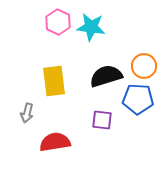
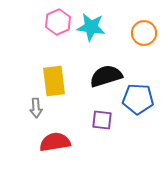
pink hexagon: rotated 10 degrees clockwise
orange circle: moved 33 px up
gray arrow: moved 9 px right, 5 px up; rotated 18 degrees counterclockwise
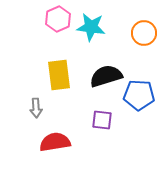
pink hexagon: moved 3 px up
yellow rectangle: moved 5 px right, 6 px up
blue pentagon: moved 1 px right, 4 px up
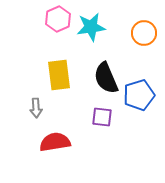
cyan star: rotated 16 degrees counterclockwise
black semicircle: moved 2 px down; rotated 96 degrees counterclockwise
blue pentagon: rotated 20 degrees counterclockwise
purple square: moved 3 px up
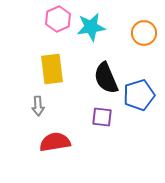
yellow rectangle: moved 7 px left, 6 px up
gray arrow: moved 2 px right, 2 px up
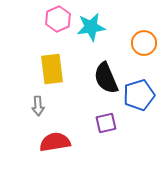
orange circle: moved 10 px down
purple square: moved 4 px right, 6 px down; rotated 20 degrees counterclockwise
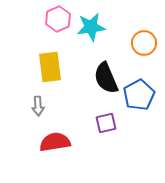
yellow rectangle: moved 2 px left, 2 px up
blue pentagon: rotated 12 degrees counterclockwise
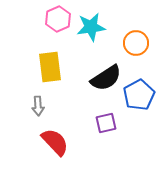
orange circle: moved 8 px left
black semicircle: rotated 100 degrees counterclockwise
red semicircle: rotated 56 degrees clockwise
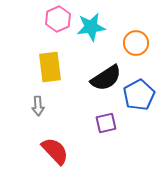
red semicircle: moved 9 px down
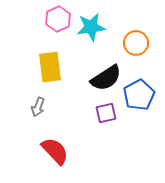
gray arrow: moved 1 px down; rotated 24 degrees clockwise
purple square: moved 10 px up
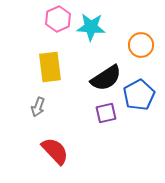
cyan star: rotated 12 degrees clockwise
orange circle: moved 5 px right, 2 px down
